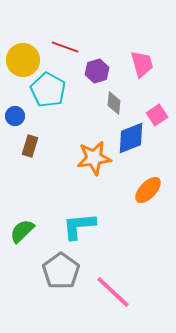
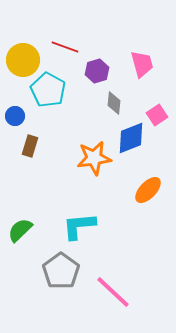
green semicircle: moved 2 px left, 1 px up
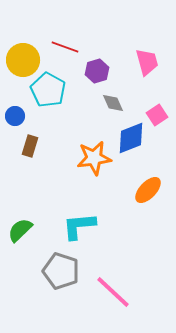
pink trapezoid: moved 5 px right, 2 px up
gray diamond: moved 1 px left; rotated 30 degrees counterclockwise
gray pentagon: rotated 18 degrees counterclockwise
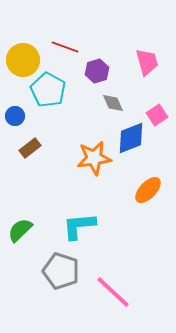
brown rectangle: moved 2 px down; rotated 35 degrees clockwise
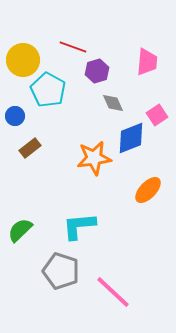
red line: moved 8 px right
pink trapezoid: rotated 20 degrees clockwise
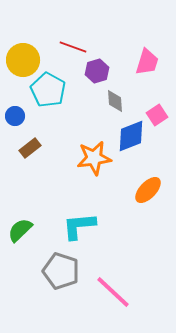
pink trapezoid: rotated 12 degrees clockwise
gray diamond: moved 2 px right, 2 px up; rotated 20 degrees clockwise
blue diamond: moved 2 px up
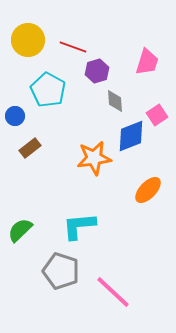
yellow circle: moved 5 px right, 20 px up
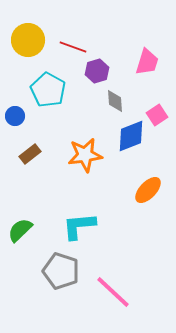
brown rectangle: moved 6 px down
orange star: moved 9 px left, 3 px up
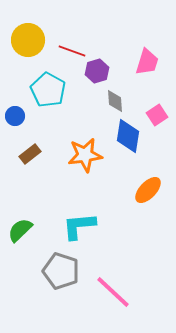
red line: moved 1 px left, 4 px down
blue diamond: moved 3 px left; rotated 60 degrees counterclockwise
